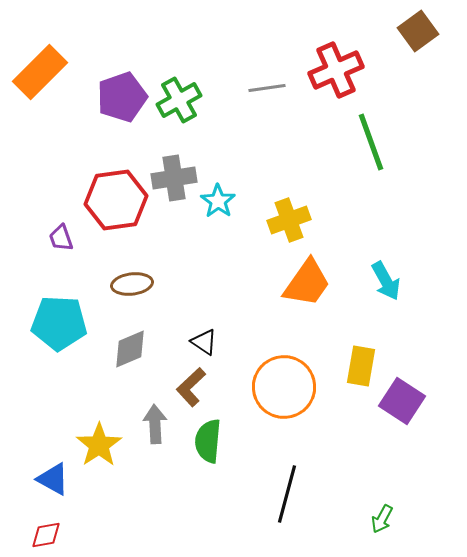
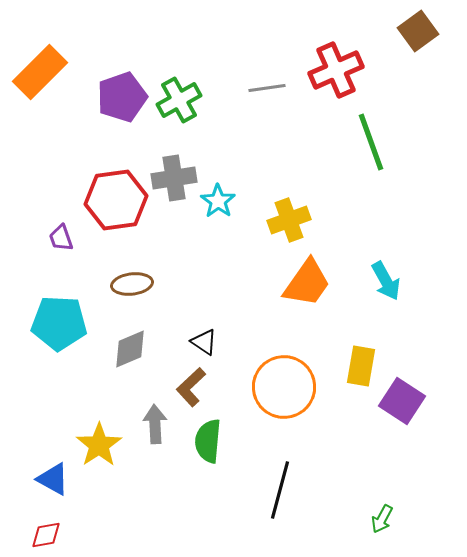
black line: moved 7 px left, 4 px up
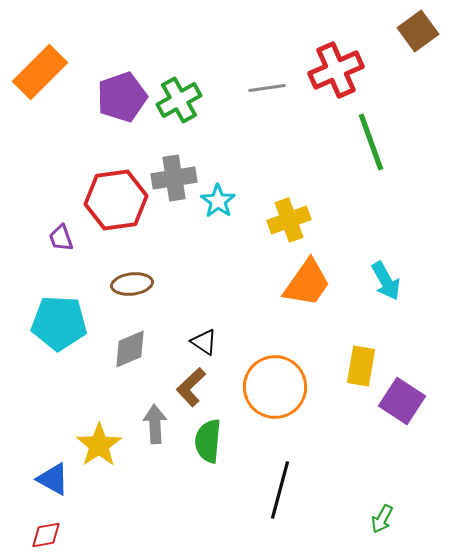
orange circle: moved 9 px left
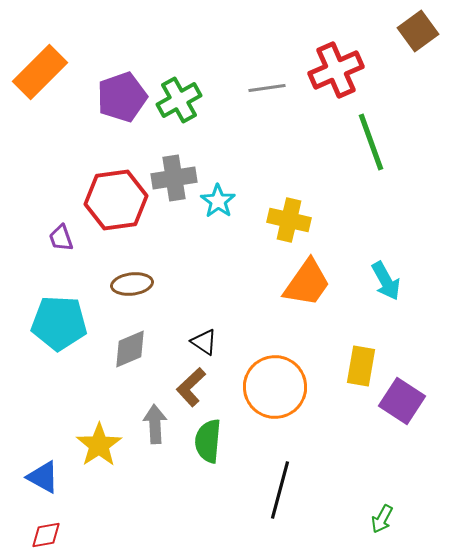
yellow cross: rotated 33 degrees clockwise
blue triangle: moved 10 px left, 2 px up
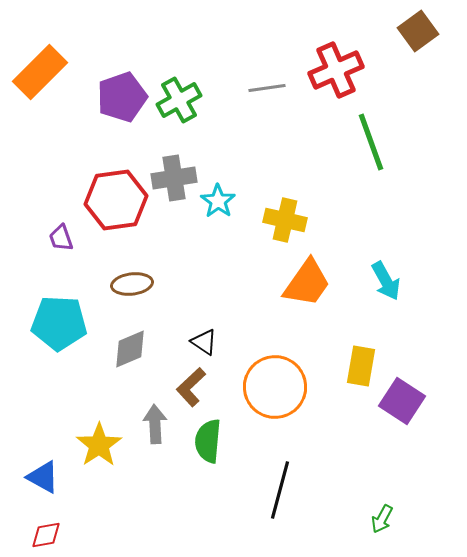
yellow cross: moved 4 px left
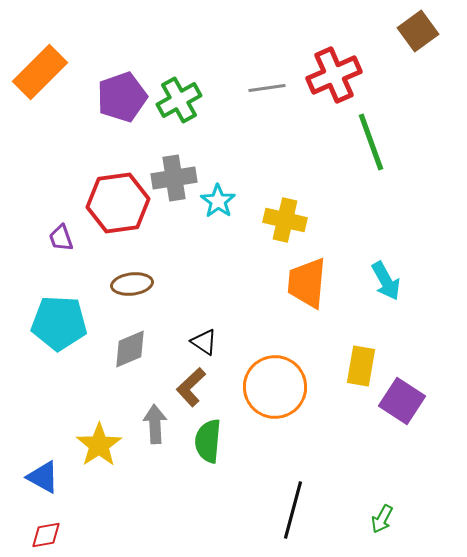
red cross: moved 2 px left, 5 px down
red hexagon: moved 2 px right, 3 px down
orange trapezoid: rotated 150 degrees clockwise
black line: moved 13 px right, 20 px down
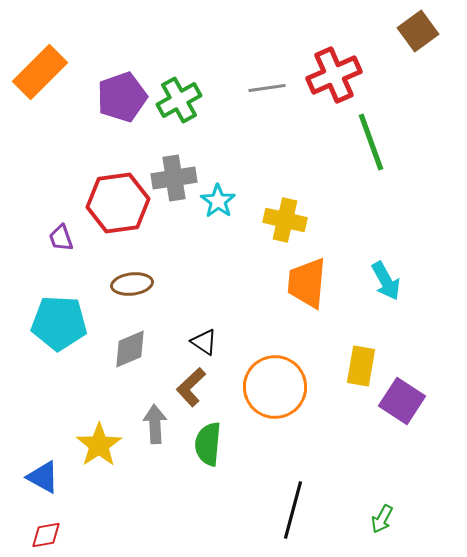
green semicircle: moved 3 px down
